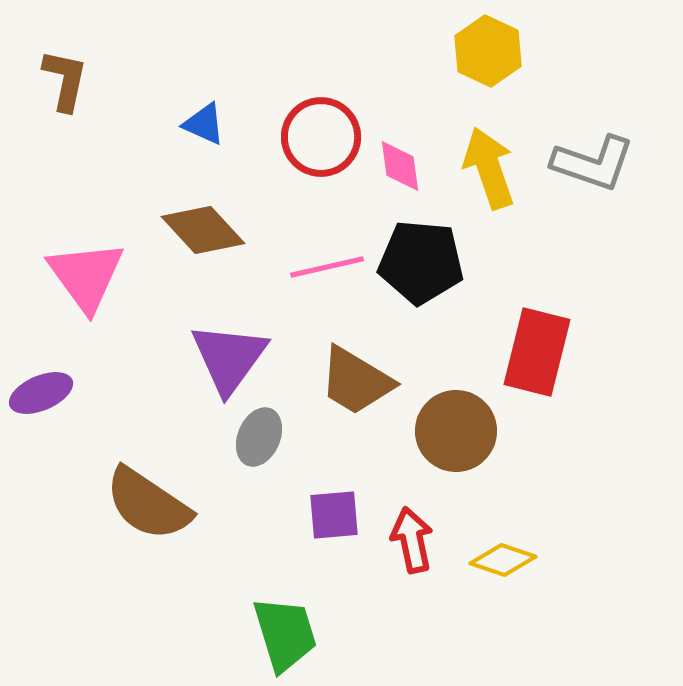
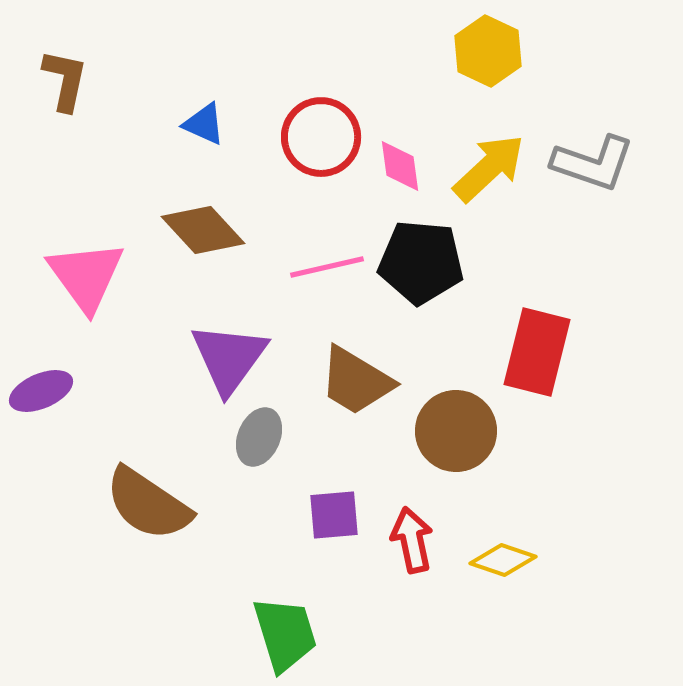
yellow arrow: rotated 66 degrees clockwise
purple ellipse: moved 2 px up
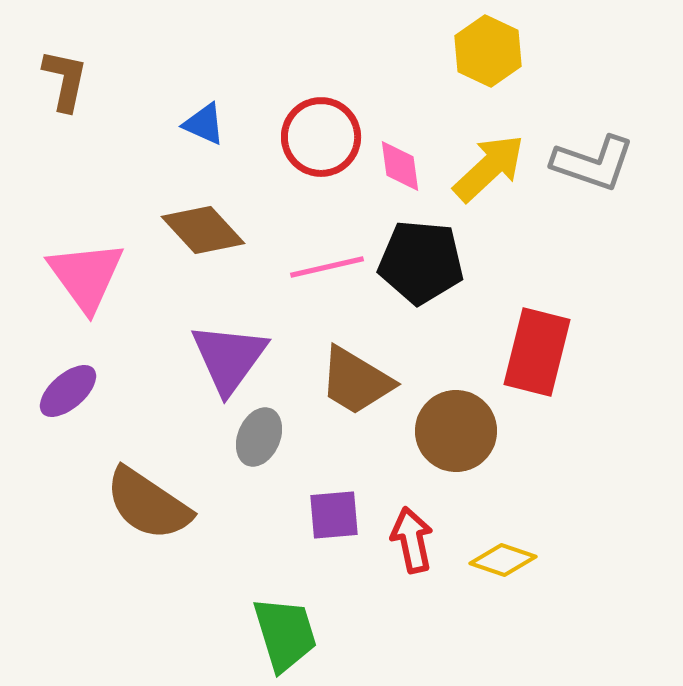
purple ellipse: moved 27 px right; rotated 18 degrees counterclockwise
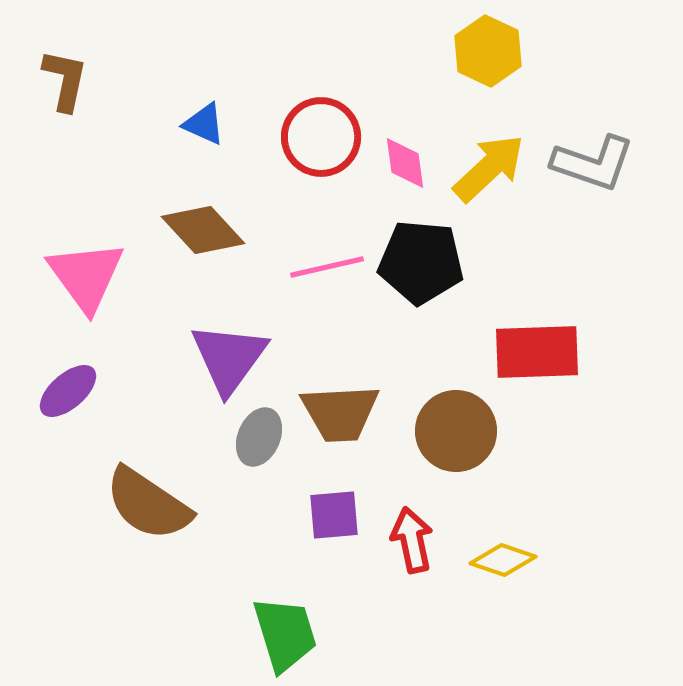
pink diamond: moved 5 px right, 3 px up
red rectangle: rotated 74 degrees clockwise
brown trapezoid: moved 16 px left, 32 px down; rotated 34 degrees counterclockwise
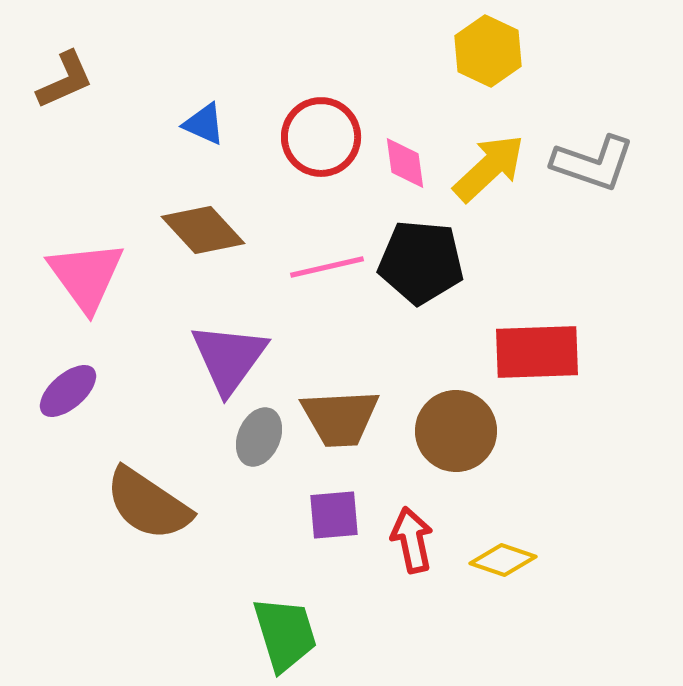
brown L-shape: rotated 54 degrees clockwise
brown trapezoid: moved 5 px down
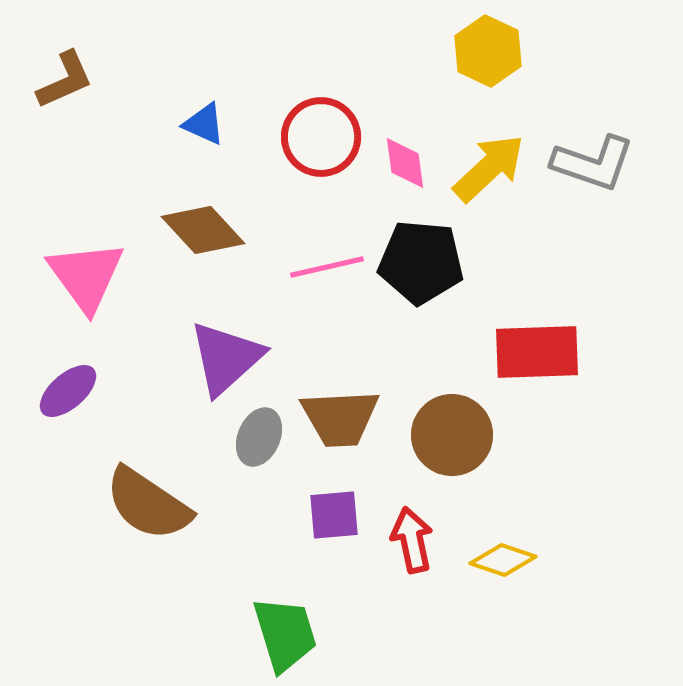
purple triangle: moved 3 px left; rotated 12 degrees clockwise
brown circle: moved 4 px left, 4 px down
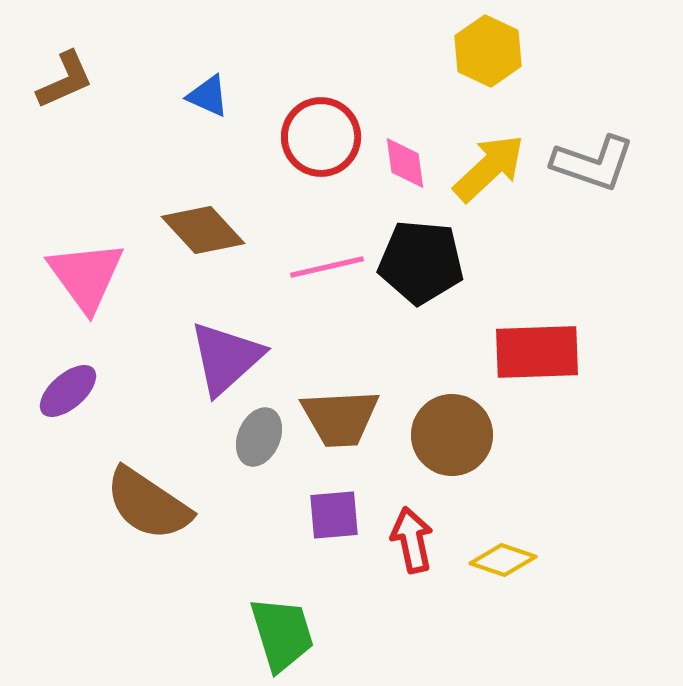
blue triangle: moved 4 px right, 28 px up
green trapezoid: moved 3 px left
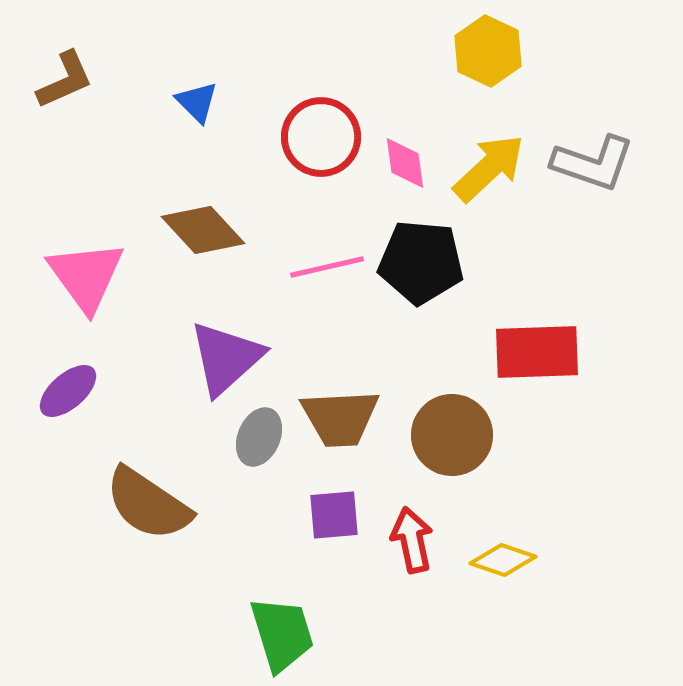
blue triangle: moved 11 px left, 6 px down; rotated 21 degrees clockwise
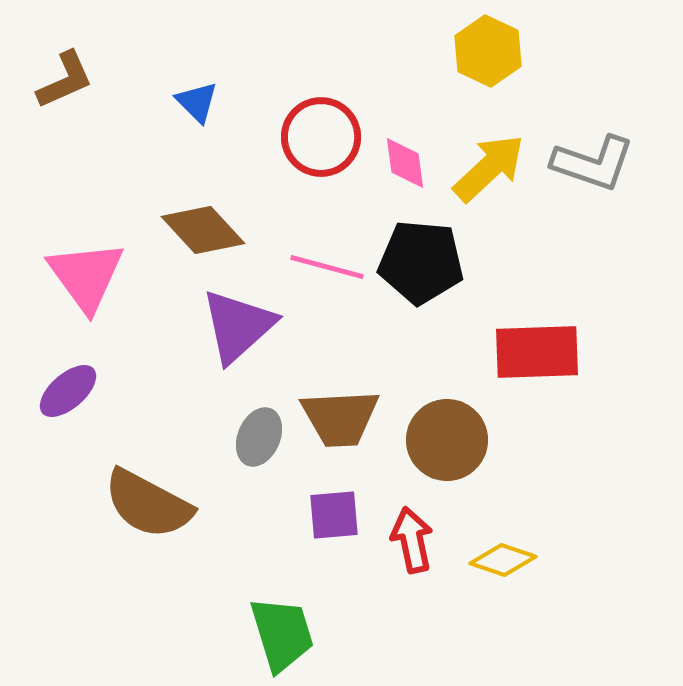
pink line: rotated 28 degrees clockwise
purple triangle: moved 12 px right, 32 px up
brown circle: moved 5 px left, 5 px down
brown semicircle: rotated 6 degrees counterclockwise
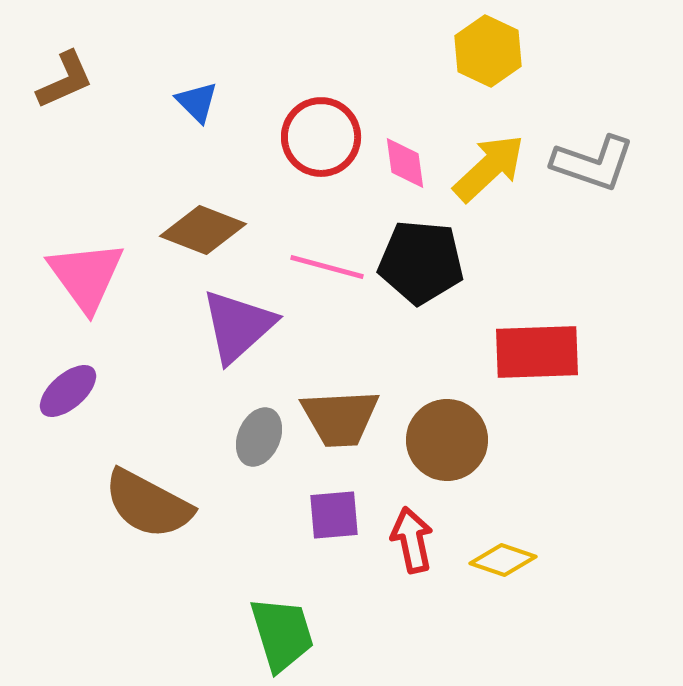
brown diamond: rotated 26 degrees counterclockwise
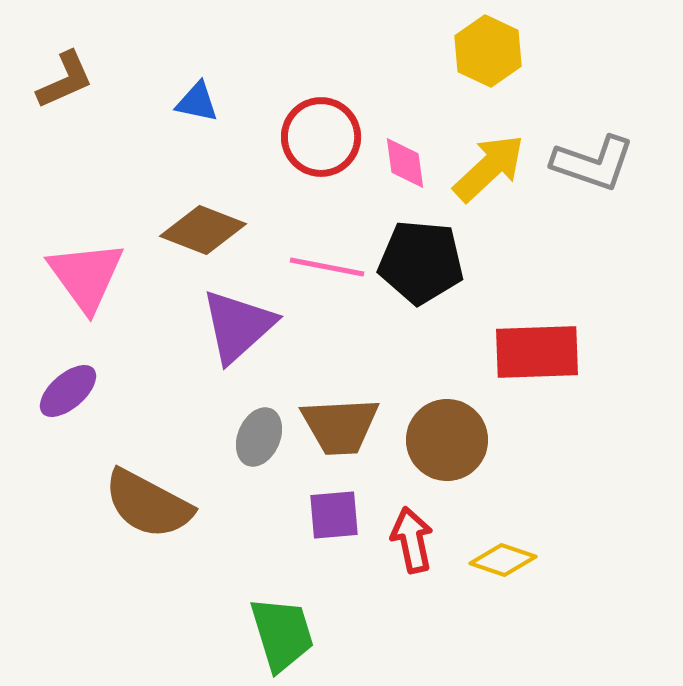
blue triangle: rotated 33 degrees counterclockwise
pink line: rotated 4 degrees counterclockwise
brown trapezoid: moved 8 px down
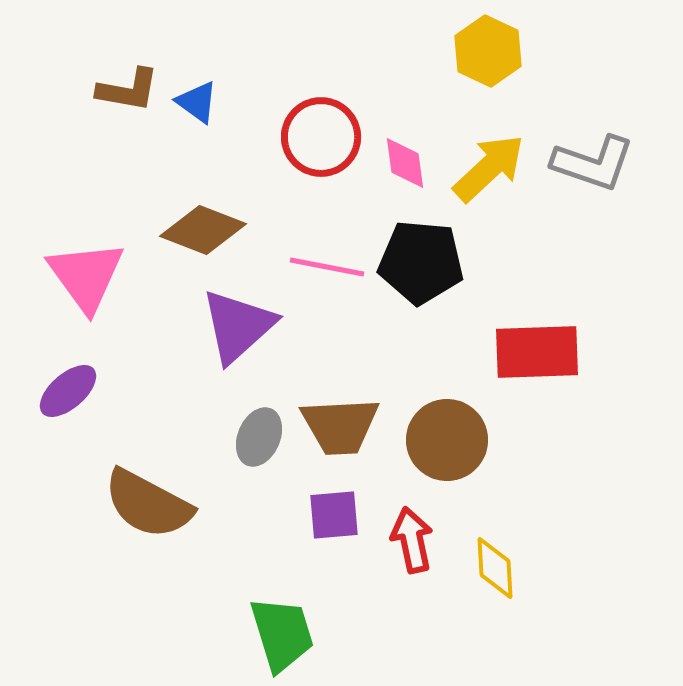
brown L-shape: moved 63 px right, 10 px down; rotated 34 degrees clockwise
blue triangle: rotated 24 degrees clockwise
yellow diamond: moved 8 px left, 8 px down; rotated 68 degrees clockwise
